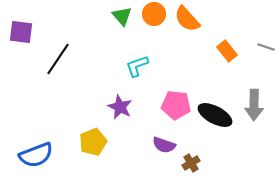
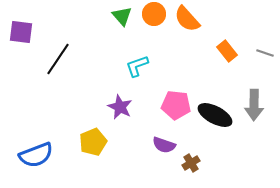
gray line: moved 1 px left, 6 px down
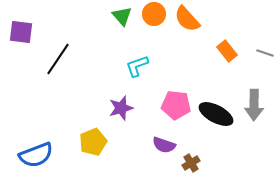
purple star: moved 1 px right, 1 px down; rotated 30 degrees clockwise
black ellipse: moved 1 px right, 1 px up
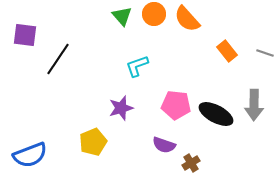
purple square: moved 4 px right, 3 px down
blue semicircle: moved 6 px left
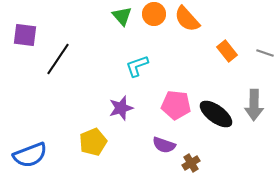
black ellipse: rotated 8 degrees clockwise
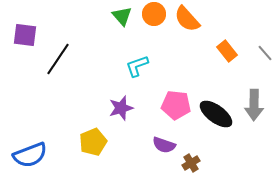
gray line: rotated 30 degrees clockwise
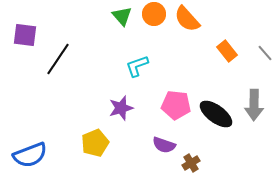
yellow pentagon: moved 2 px right, 1 px down
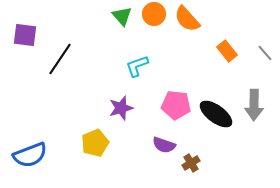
black line: moved 2 px right
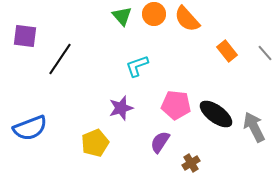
purple square: moved 1 px down
gray arrow: moved 22 px down; rotated 152 degrees clockwise
purple semicircle: moved 4 px left, 3 px up; rotated 105 degrees clockwise
blue semicircle: moved 27 px up
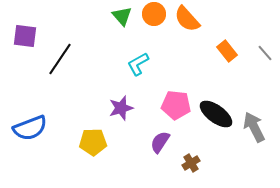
cyan L-shape: moved 1 px right, 2 px up; rotated 10 degrees counterclockwise
yellow pentagon: moved 2 px left, 1 px up; rotated 20 degrees clockwise
